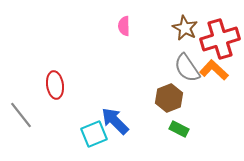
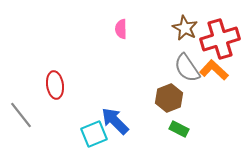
pink semicircle: moved 3 px left, 3 px down
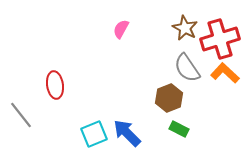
pink semicircle: rotated 30 degrees clockwise
orange L-shape: moved 11 px right, 3 px down
blue arrow: moved 12 px right, 12 px down
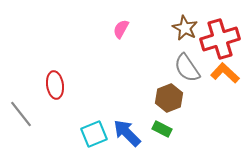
gray line: moved 1 px up
green rectangle: moved 17 px left
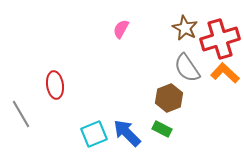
gray line: rotated 8 degrees clockwise
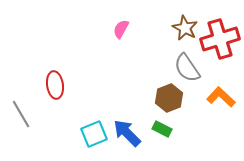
orange L-shape: moved 4 px left, 24 px down
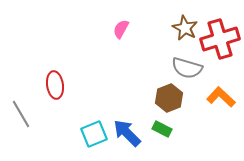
gray semicircle: rotated 40 degrees counterclockwise
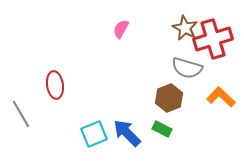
red cross: moved 7 px left
